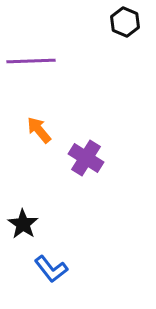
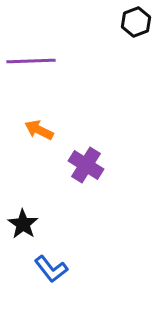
black hexagon: moved 11 px right; rotated 16 degrees clockwise
orange arrow: rotated 24 degrees counterclockwise
purple cross: moved 7 px down
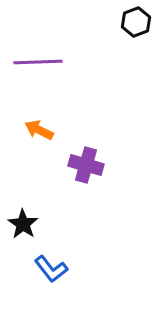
purple line: moved 7 px right, 1 px down
purple cross: rotated 16 degrees counterclockwise
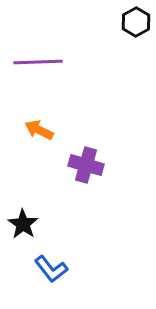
black hexagon: rotated 8 degrees counterclockwise
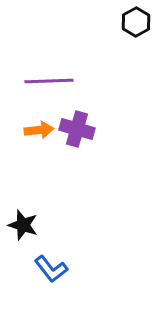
purple line: moved 11 px right, 19 px down
orange arrow: rotated 148 degrees clockwise
purple cross: moved 9 px left, 36 px up
black star: moved 1 px down; rotated 16 degrees counterclockwise
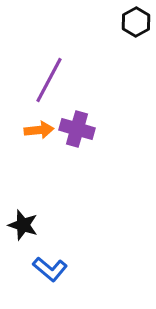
purple line: moved 1 px up; rotated 60 degrees counterclockwise
blue L-shape: moved 1 px left; rotated 12 degrees counterclockwise
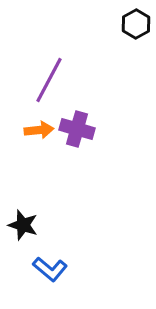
black hexagon: moved 2 px down
